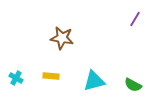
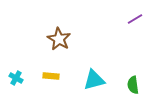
purple line: rotated 28 degrees clockwise
brown star: moved 3 px left, 1 px down; rotated 20 degrees clockwise
cyan triangle: moved 1 px up
green semicircle: rotated 54 degrees clockwise
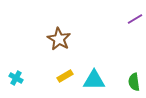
yellow rectangle: moved 14 px right; rotated 35 degrees counterclockwise
cyan triangle: rotated 15 degrees clockwise
green semicircle: moved 1 px right, 3 px up
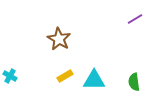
cyan cross: moved 6 px left, 2 px up
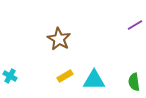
purple line: moved 6 px down
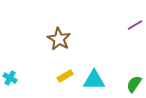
cyan cross: moved 2 px down
green semicircle: moved 2 px down; rotated 42 degrees clockwise
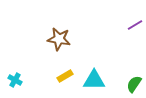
brown star: rotated 20 degrees counterclockwise
cyan cross: moved 5 px right, 2 px down
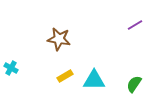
cyan cross: moved 4 px left, 12 px up
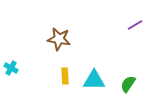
yellow rectangle: rotated 63 degrees counterclockwise
green semicircle: moved 6 px left
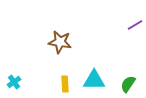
brown star: moved 1 px right, 3 px down
cyan cross: moved 3 px right, 14 px down; rotated 24 degrees clockwise
yellow rectangle: moved 8 px down
